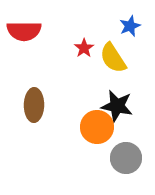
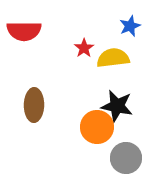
yellow semicircle: rotated 116 degrees clockwise
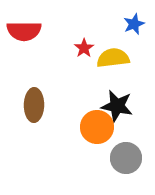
blue star: moved 4 px right, 2 px up
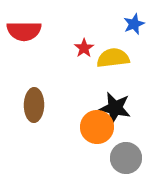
black star: moved 2 px left, 2 px down
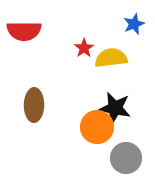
yellow semicircle: moved 2 px left
